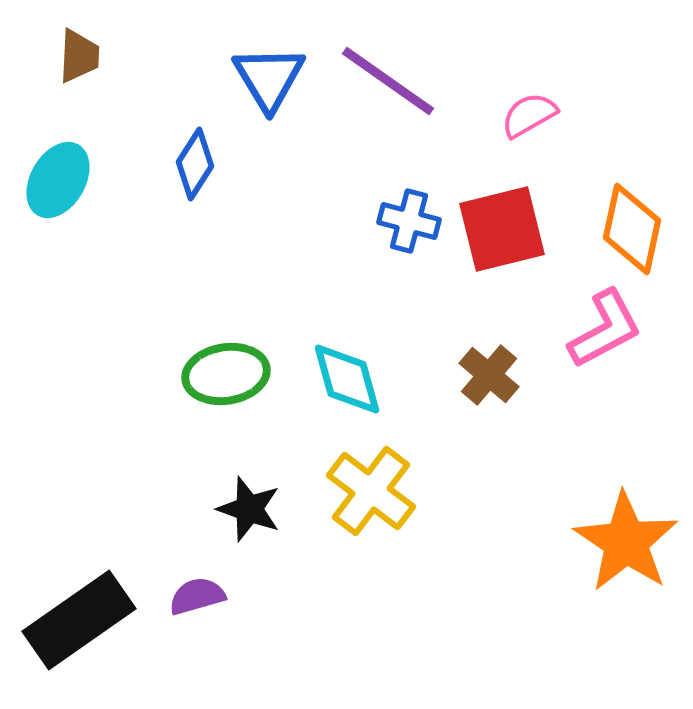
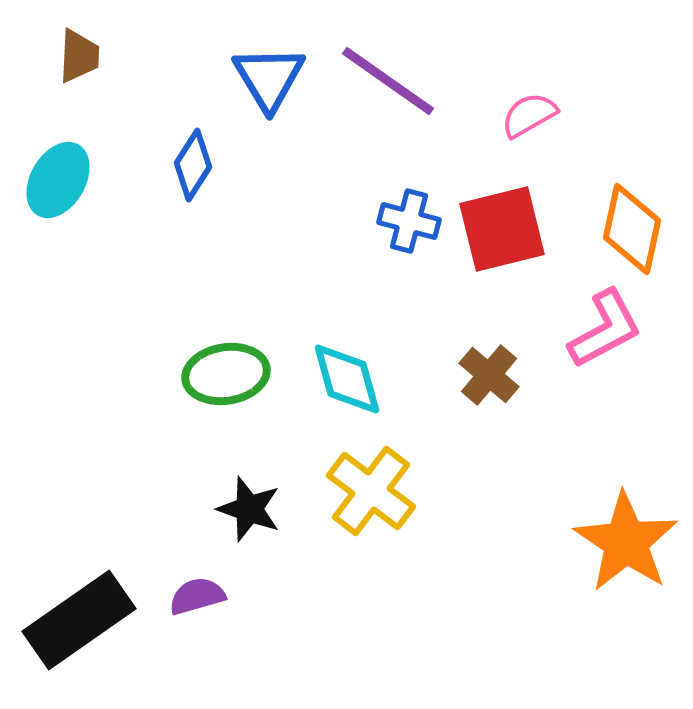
blue diamond: moved 2 px left, 1 px down
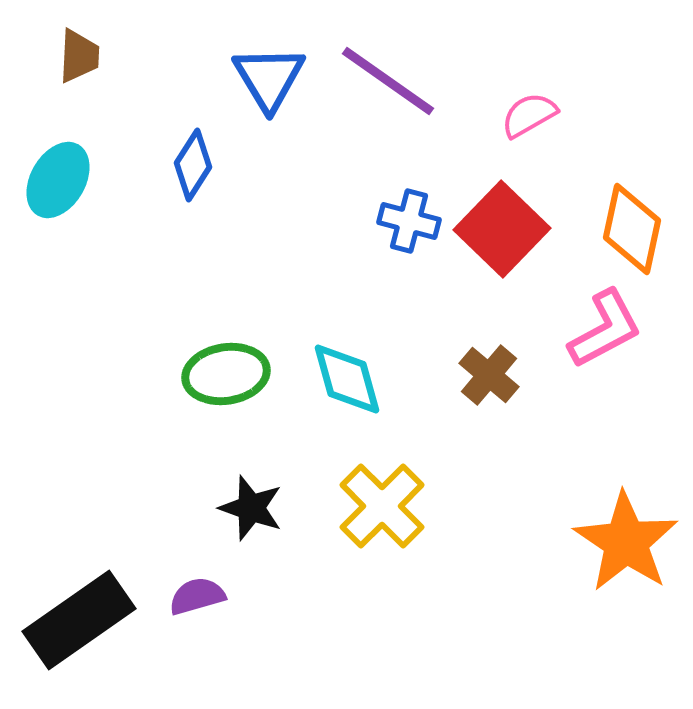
red square: rotated 32 degrees counterclockwise
yellow cross: moved 11 px right, 15 px down; rotated 8 degrees clockwise
black star: moved 2 px right, 1 px up
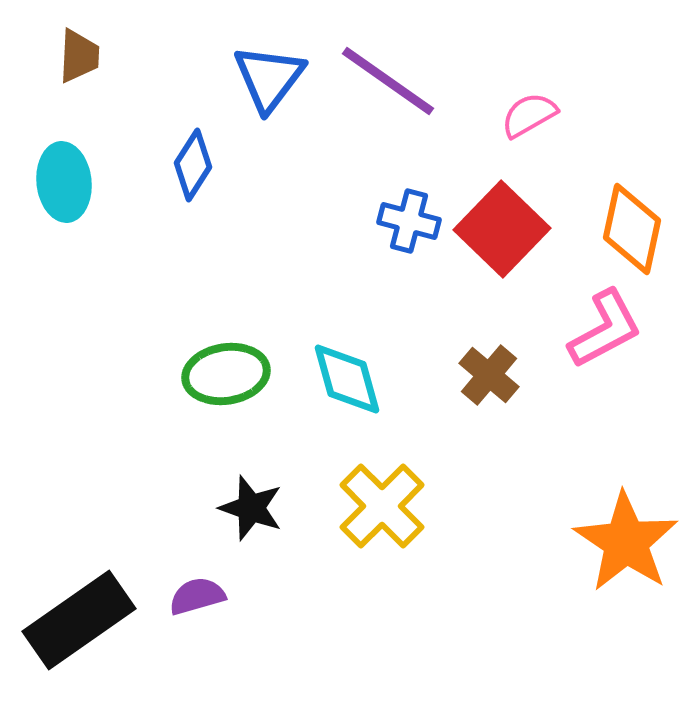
blue triangle: rotated 8 degrees clockwise
cyan ellipse: moved 6 px right, 2 px down; rotated 36 degrees counterclockwise
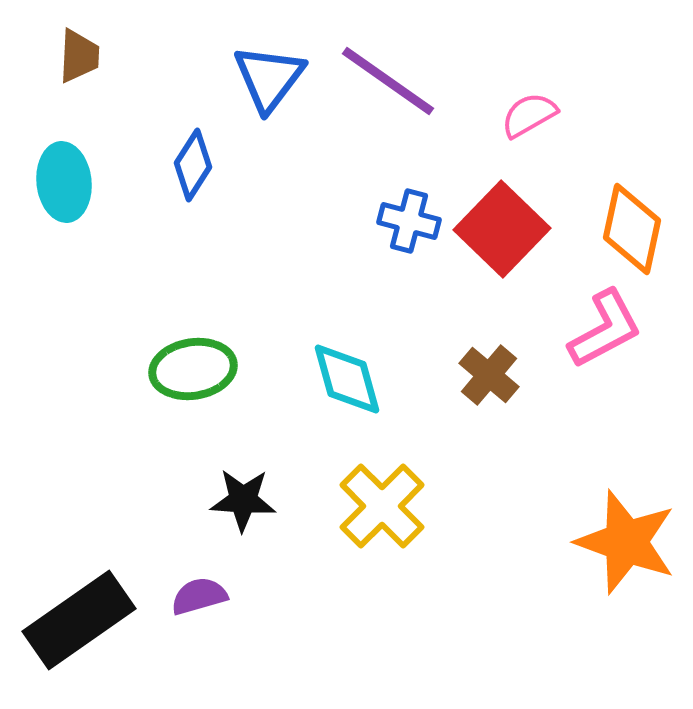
green ellipse: moved 33 px left, 5 px up
black star: moved 8 px left, 8 px up; rotated 16 degrees counterclockwise
orange star: rotated 14 degrees counterclockwise
purple semicircle: moved 2 px right
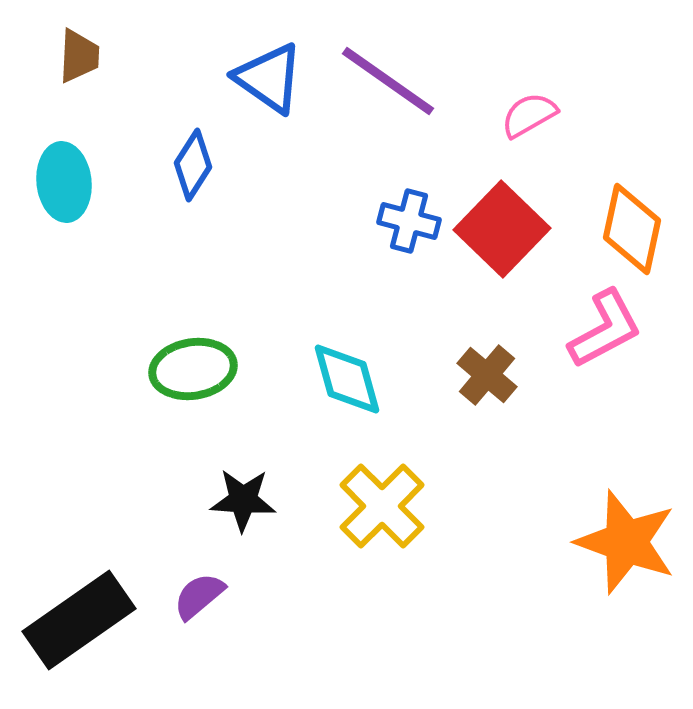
blue triangle: rotated 32 degrees counterclockwise
brown cross: moved 2 px left
purple semicircle: rotated 24 degrees counterclockwise
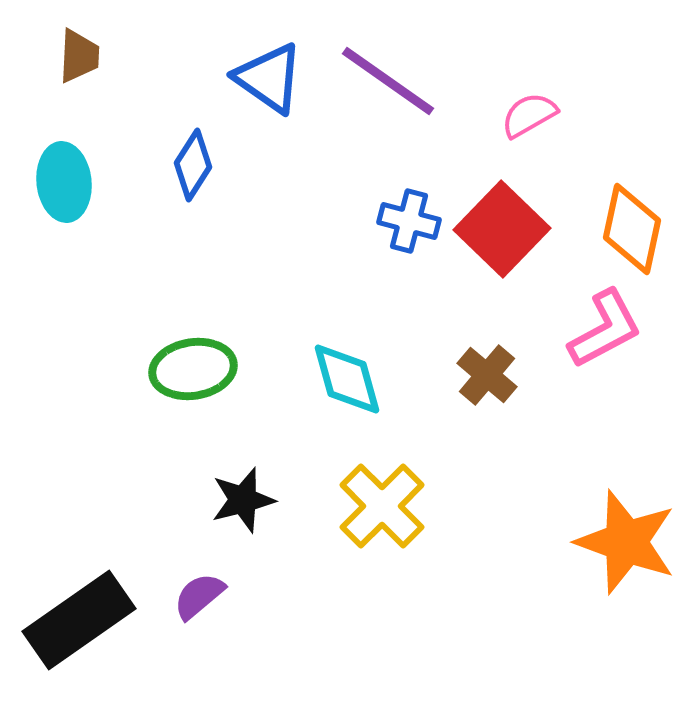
black star: rotated 18 degrees counterclockwise
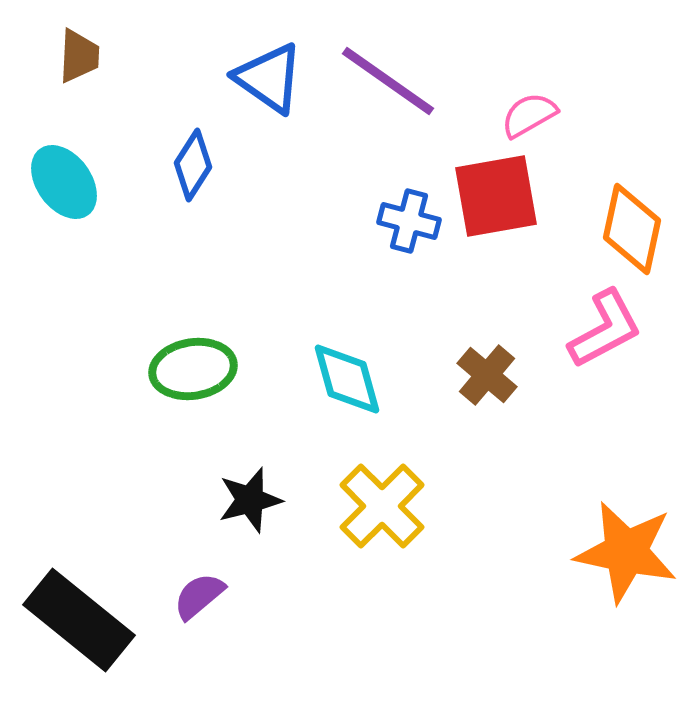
cyan ellipse: rotated 30 degrees counterclockwise
red square: moved 6 px left, 33 px up; rotated 36 degrees clockwise
black star: moved 7 px right
orange star: moved 10 px down; rotated 8 degrees counterclockwise
black rectangle: rotated 74 degrees clockwise
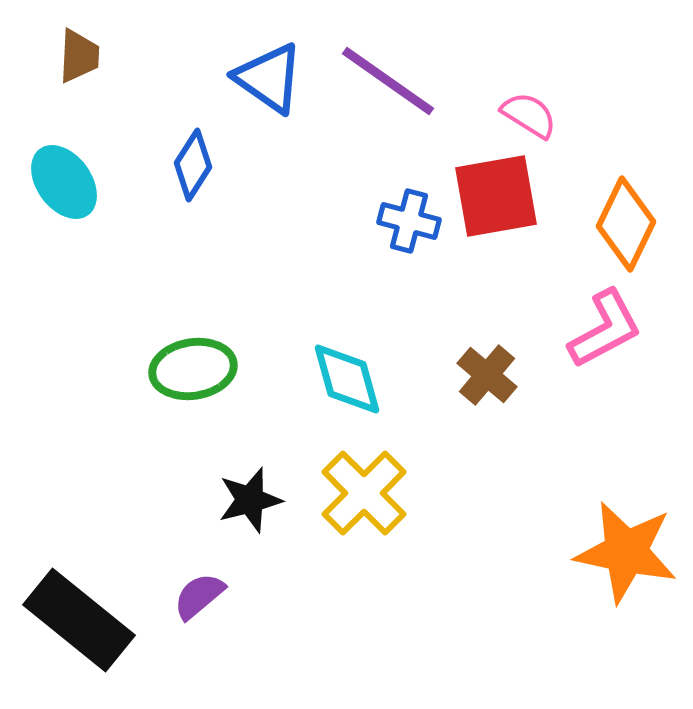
pink semicircle: rotated 62 degrees clockwise
orange diamond: moved 6 px left, 5 px up; rotated 14 degrees clockwise
yellow cross: moved 18 px left, 13 px up
